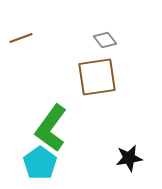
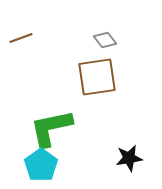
green L-shape: rotated 42 degrees clockwise
cyan pentagon: moved 1 px right, 2 px down
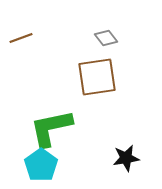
gray diamond: moved 1 px right, 2 px up
black star: moved 3 px left
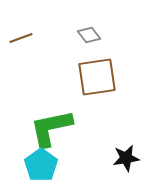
gray diamond: moved 17 px left, 3 px up
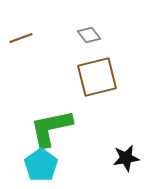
brown square: rotated 6 degrees counterclockwise
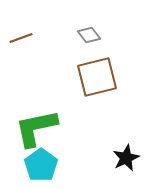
green L-shape: moved 15 px left
black star: rotated 16 degrees counterclockwise
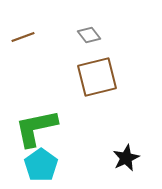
brown line: moved 2 px right, 1 px up
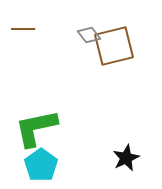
brown line: moved 8 px up; rotated 20 degrees clockwise
brown square: moved 17 px right, 31 px up
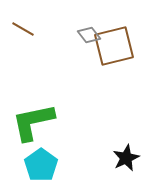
brown line: rotated 30 degrees clockwise
green L-shape: moved 3 px left, 6 px up
